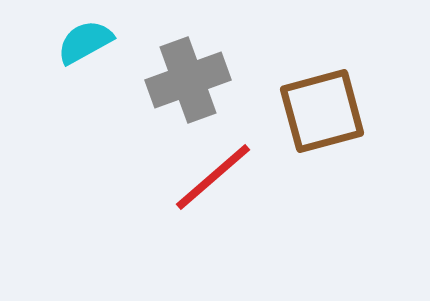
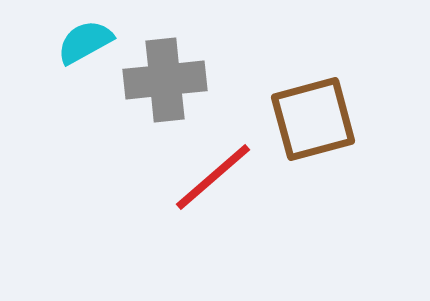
gray cross: moved 23 px left; rotated 14 degrees clockwise
brown square: moved 9 px left, 8 px down
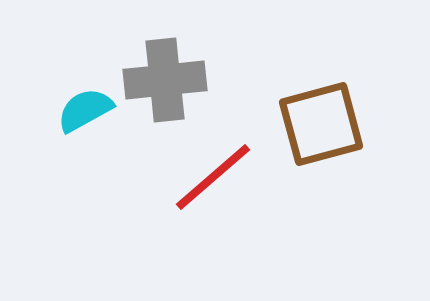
cyan semicircle: moved 68 px down
brown square: moved 8 px right, 5 px down
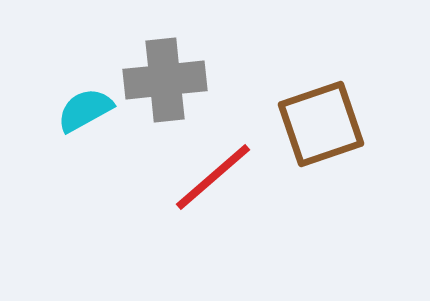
brown square: rotated 4 degrees counterclockwise
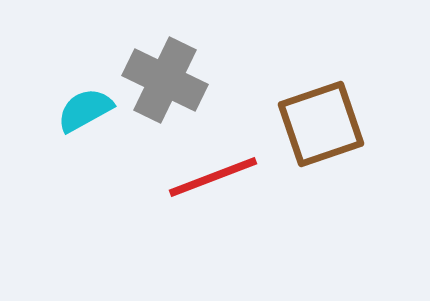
gray cross: rotated 32 degrees clockwise
red line: rotated 20 degrees clockwise
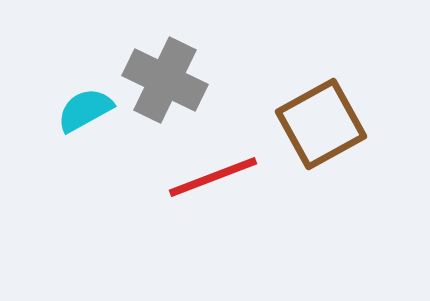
brown square: rotated 10 degrees counterclockwise
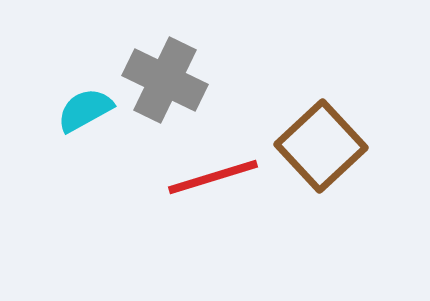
brown square: moved 22 px down; rotated 14 degrees counterclockwise
red line: rotated 4 degrees clockwise
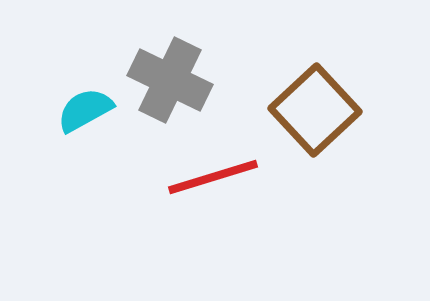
gray cross: moved 5 px right
brown square: moved 6 px left, 36 px up
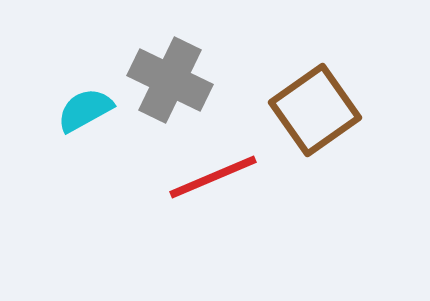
brown square: rotated 8 degrees clockwise
red line: rotated 6 degrees counterclockwise
